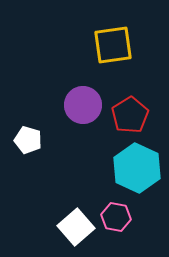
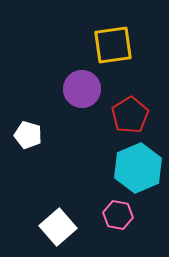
purple circle: moved 1 px left, 16 px up
white pentagon: moved 5 px up
cyan hexagon: moved 1 px right; rotated 12 degrees clockwise
pink hexagon: moved 2 px right, 2 px up
white square: moved 18 px left
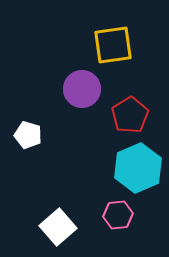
pink hexagon: rotated 16 degrees counterclockwise
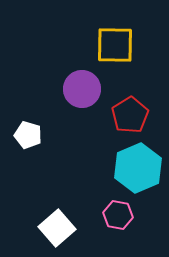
yellow square: moved 2 px right; rotated 9 degrees clockwise
pink hexagon: rotated 16 degrees clockwise
white square: moved 1 px left, 1 px down
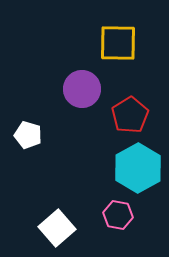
yellow square: moved 3 px right, 2 px up
cyan hexagon: rotated 6 degrees counterclockwise
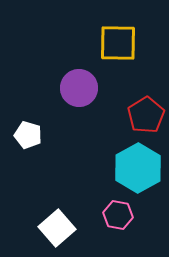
purple circle: moved 3 px left, 1 px up
red pentagon: moved 16 px right
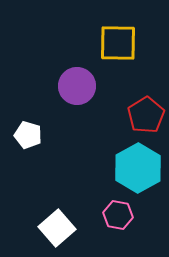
purple circle: moved 2 px left, 2 px up
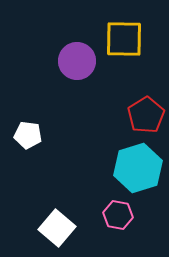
yellow square: moved 6 px right, 4 px up
purple circle: moved 25 px up
white pentagon: rotated 8 degrees counterclockwise
cyan hexagon: rotated 12 degrees clockwise
white square: rotated 9 degrees counterclockwise
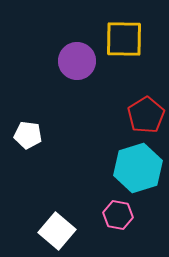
white square: moved 3 px down
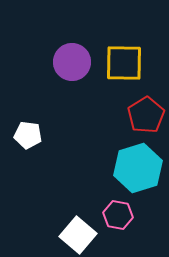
yellow square: moved 24 px down
purple circle: moved 5 px left, 1 px down
white square: moved 21 px right, 4 px down
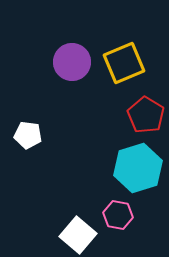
yellow square: rotated 24 degrees counterclockwise
red pentagon: rotated 9 degrees counterclockwise
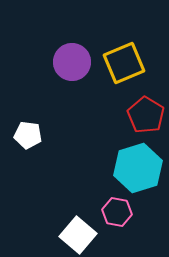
pink hexagon: moved 1 px left, 3 px up
